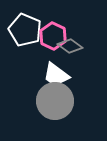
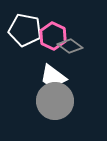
white pentagon: rotated 12 degrees counterclockwise
white trapezoid: moved 3 px left, 2 px down
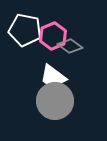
pink hexagon: rotated 12 degrees clockwise
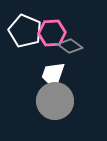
white pentagon: moved 1 px down; rotated 12 degrees clockwise
pink hexagon: moved 1 px left, 3 px up; rotated 20 degrees clockwise
white trapezoid: moved 2 px up; rotated 72 degrees clockwise
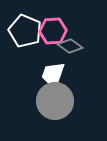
pink hexagon: moved 1 px right, 2 px up
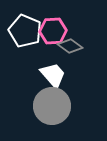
white trapezoid: rotated 120 degrees clockwise
gray circle: moved 3 px left, 5 px down
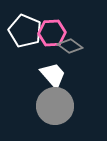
pink hexagon: moved 1 px left, 2 px down
gray circle: moved 3 px right
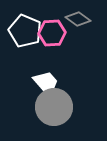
gray diamond: moved 8 px right, 27 px up
white trapezoid: moved 7 px left, 8 px down
gray circle: moved 1 px left, 1 px down
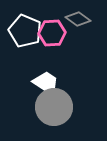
white trapezoid: rotated 16 degrees counterclockwise
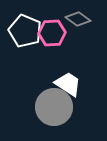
white trapezoid: moved 22 px right, 1 px down
